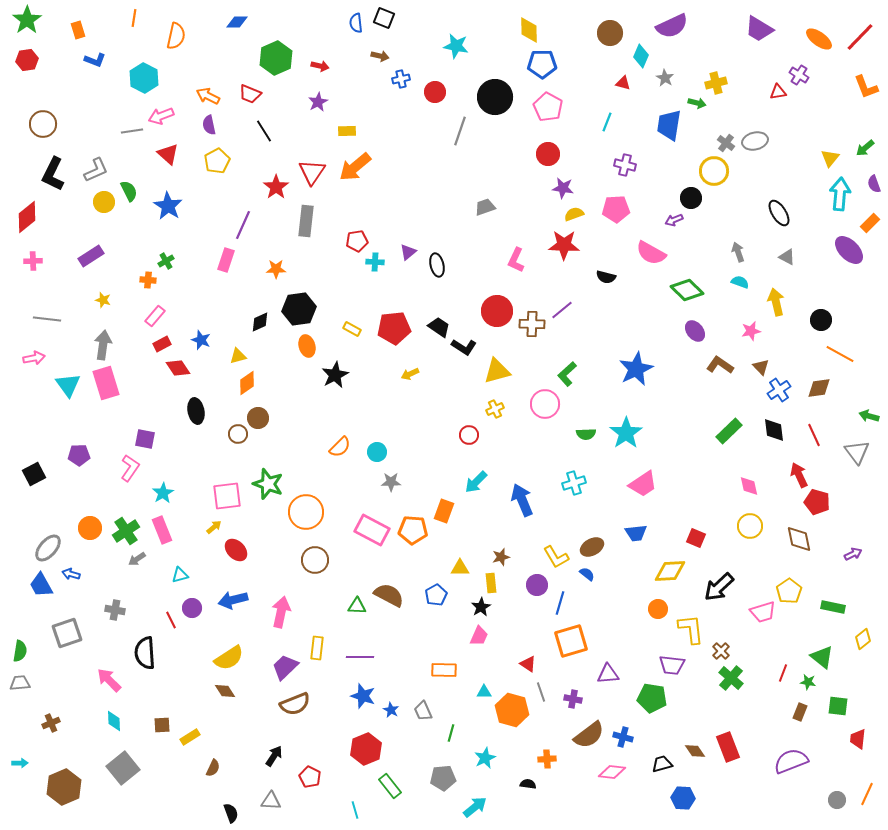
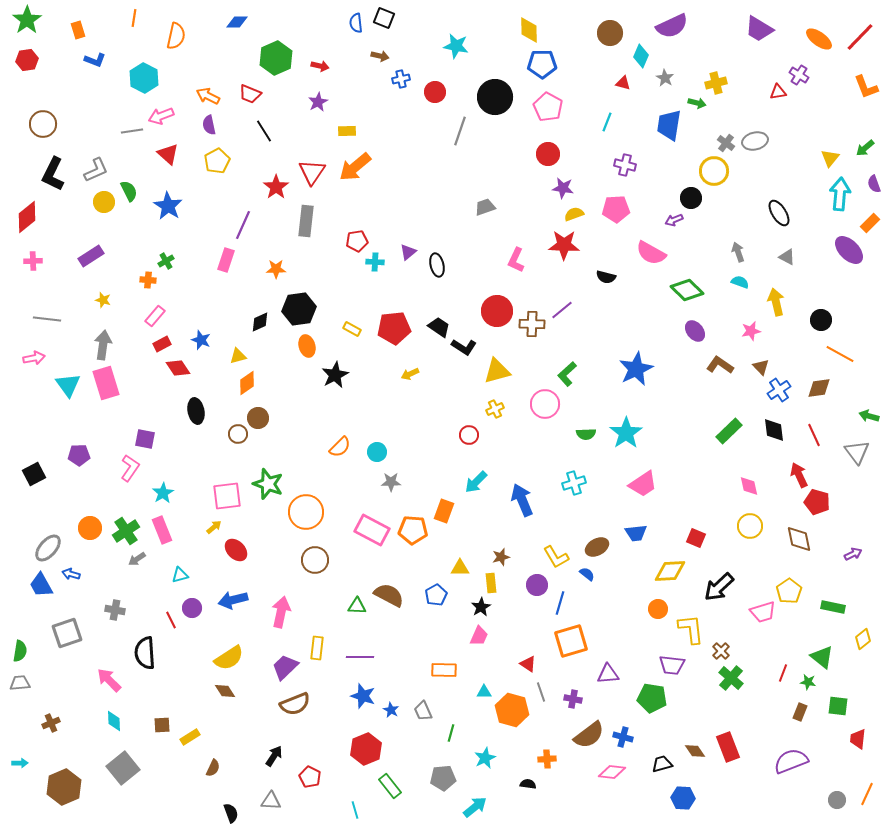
brown ellipse at (592, 547): moved 5 px right
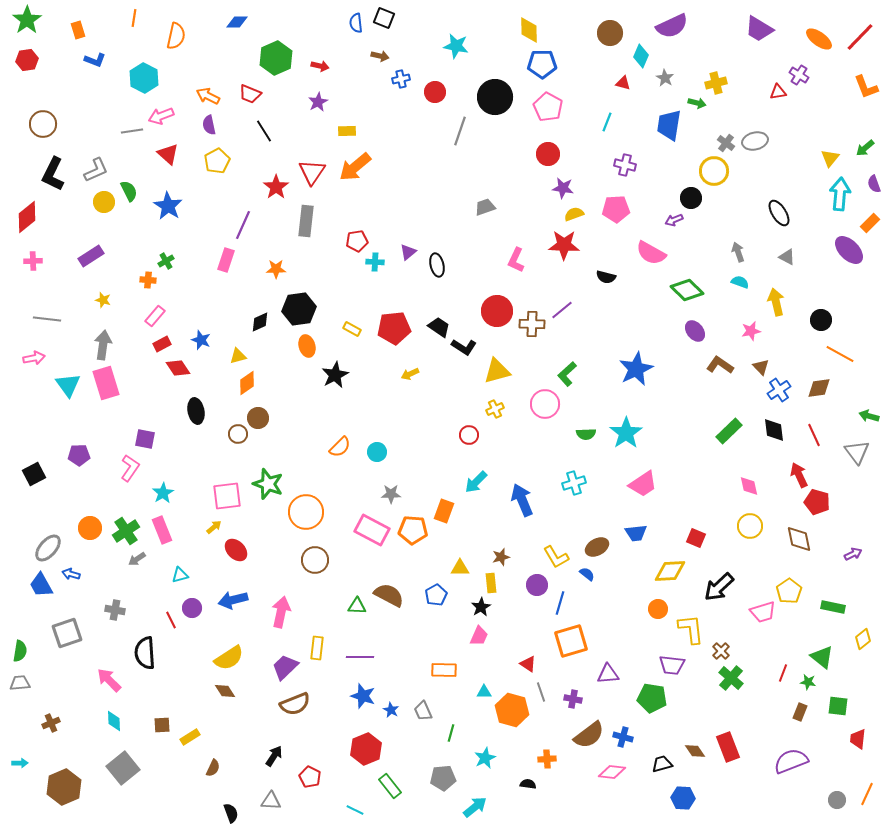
gray star at (391, 482): moved 12 px down
cyan line at (355, 810): rotated 48 degrees counterclockwise
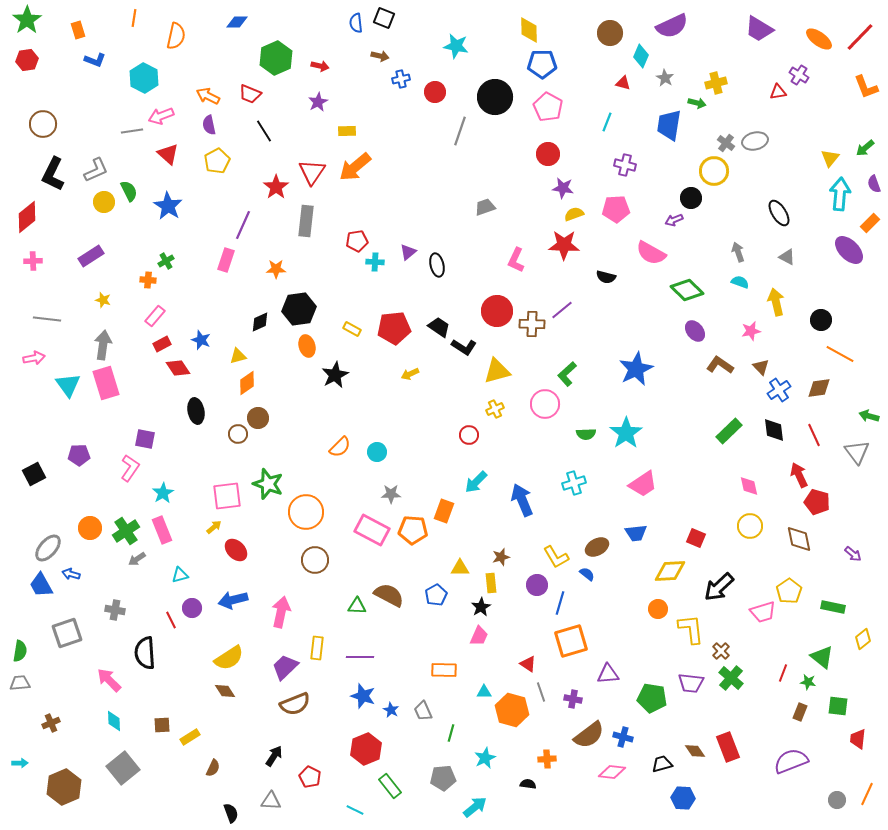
purple arrow at (853, 554): rotated 66 degrees clockwise
purple trapezoid at (672, 665): moved 19 px right, 18 px down
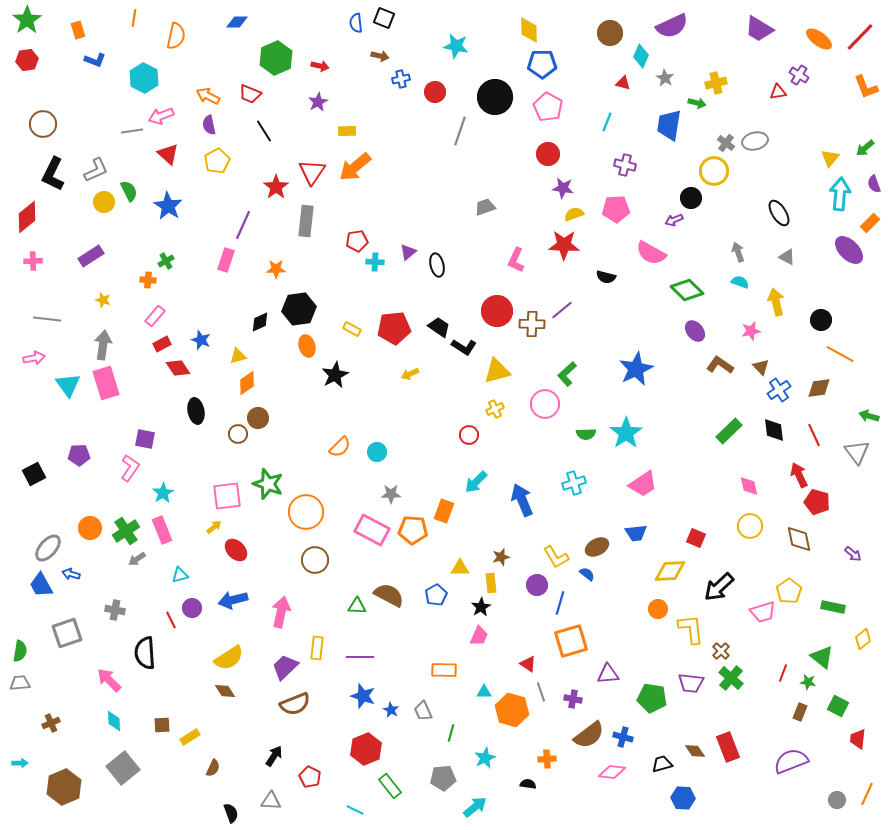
green square at (838, 706): rotated 20 degrees clockwise
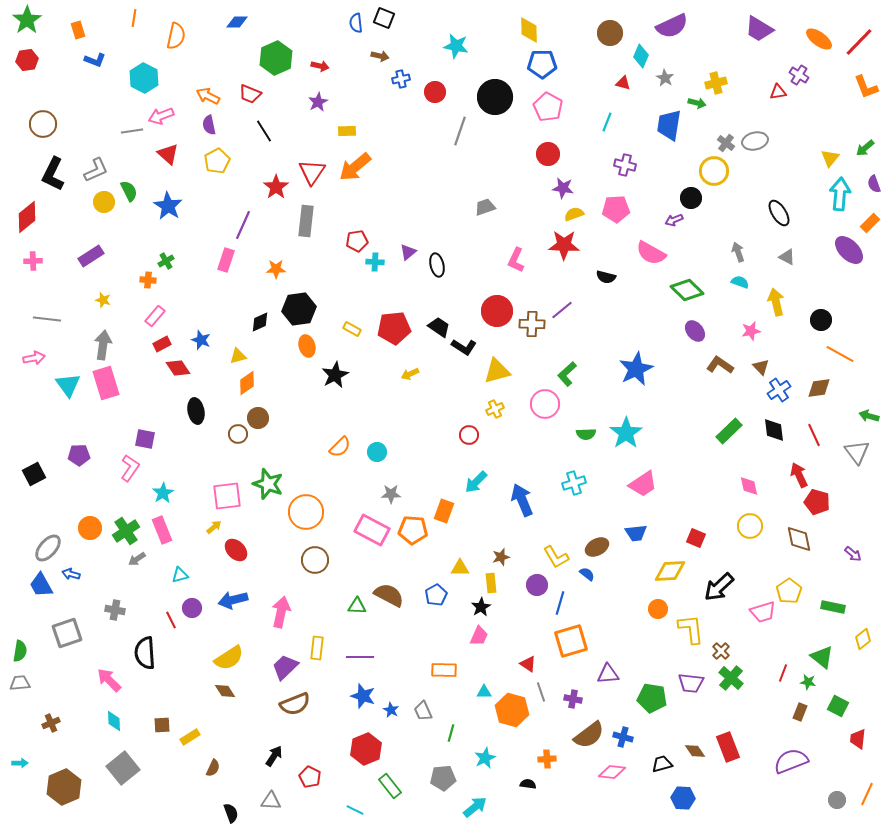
red line at (860, 37): moved 1 px left, 5 px down
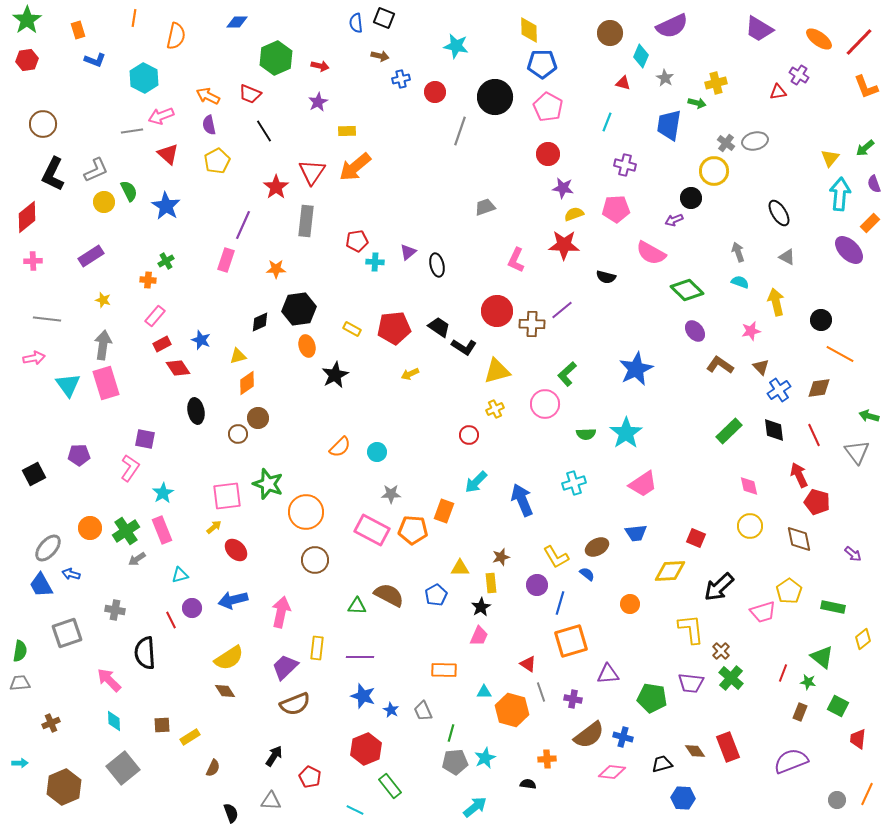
blue star at (168, 206): moved 2 px left
orange circle at (658, 609): moved 28 px left, 5 px up
gray pentagon at (443, 778): moved 12 px right, 16 px up
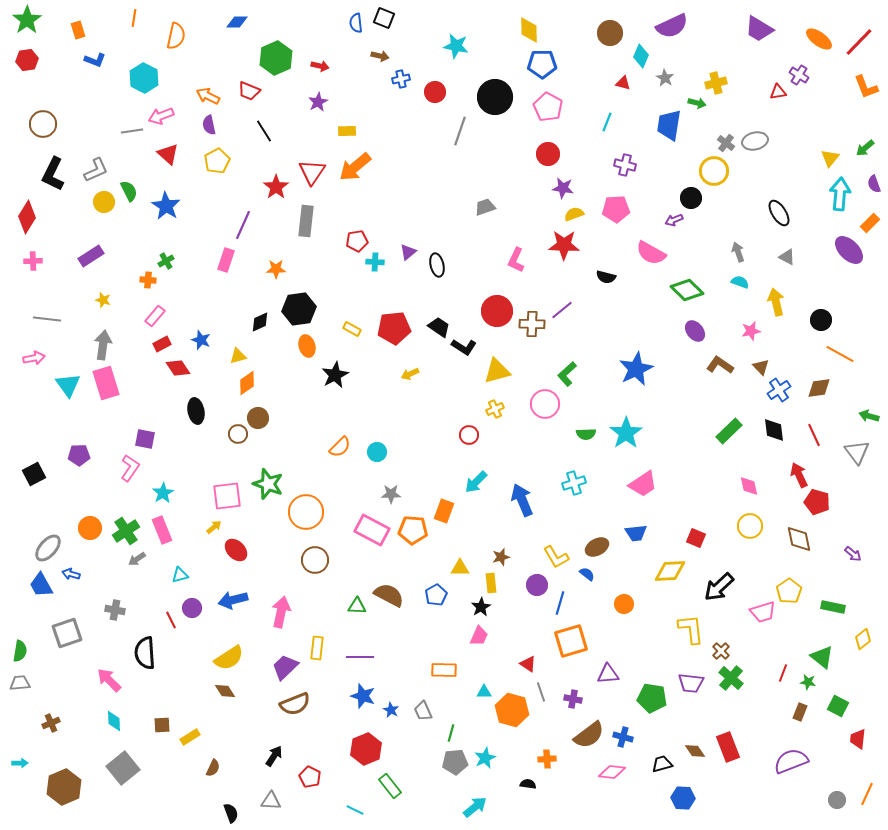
red trapezoid at (250, 94): moved 1 px left, 3 px up
red diamond at (27, 217): rotated 20 degrees counterclockwise
orange circle at (630, 604): moved 6 px left
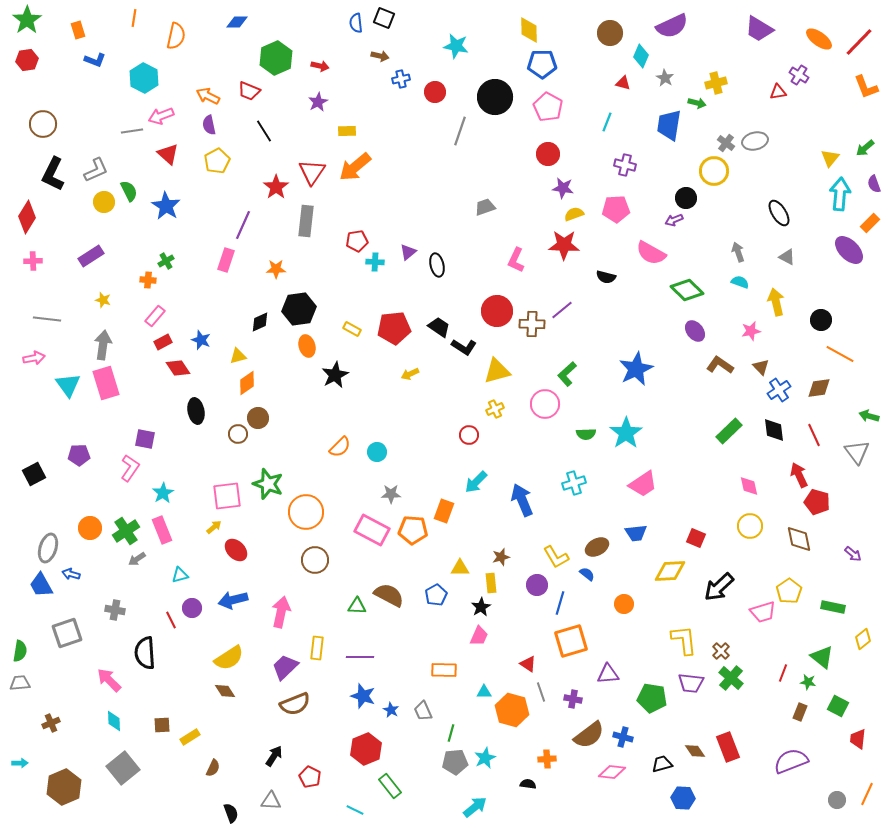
black circle at (691, 198): moved 5 px left
red rectangle at (162, 344): moved 1 px right, 2 px up
gray ellipse at (48, 548): rotated 24 degrees counterclockwise
yellow L-shape at (691, 629): moved 7 px left, 11 px down
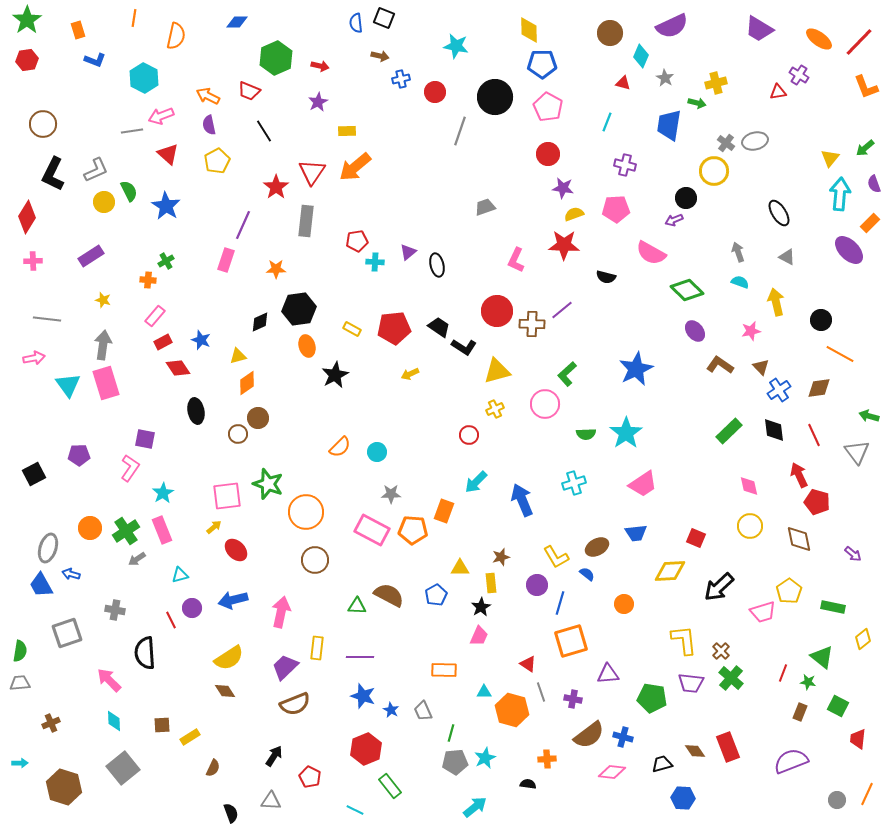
brown hexagon at (64, 787): rotated 20 degrees counterclockwise
